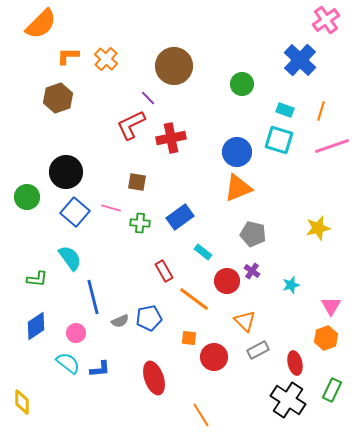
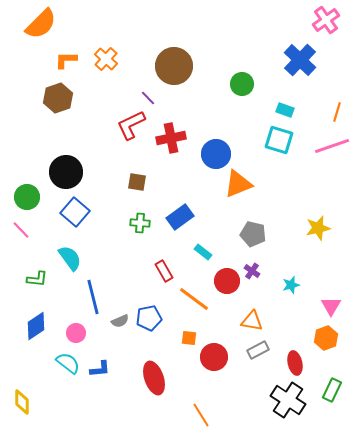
orange L-shape at (68, 56): moved 2 px left, 4 px down
orange line at (321, 111): moved 16 px right, 1 px down
blue circle at (237, 152): moved 21 px left, 2 px down
orange triangle at (238, 188): moved 4 px up
pink line at (111, 208): moved 90 px left, 22 px down; rotated 30 degrees clockwise
orange triangle at (245, 321): moved 7 px right; rotated 35 degrees counterclockwise
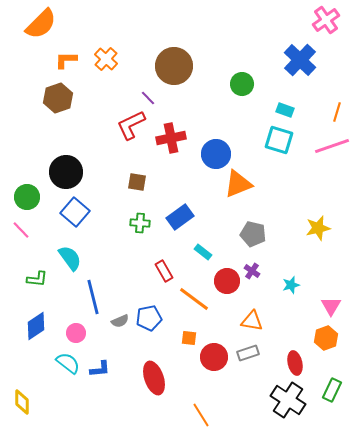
gray rectangle at (258, 350): moved 10 px left, 3 px down; rotated 10 degrees clockwise
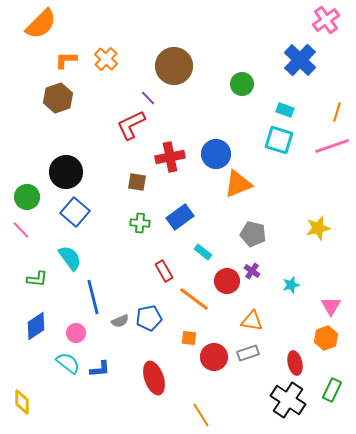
red cross at (171, 138): moved 1 px left, 19 px down
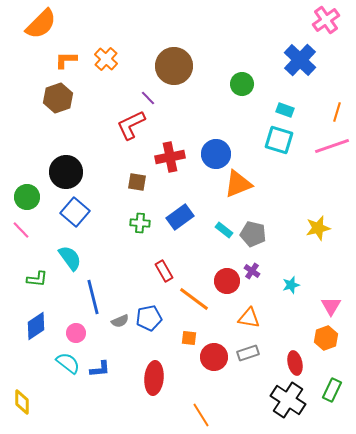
cyan rectangle at (203, 252): moved 21 px right, 22 px up
orange triangle at (252, 321): moved 3 px left, 3 px up
red ellipse at (154, 378): rotated 24 degrees clockwise
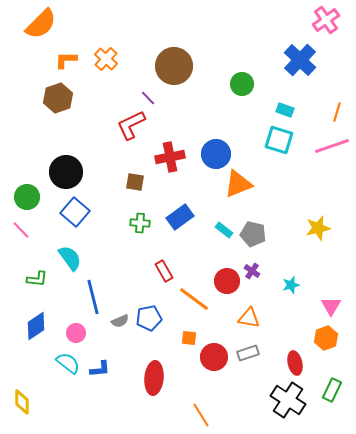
brown square at (137, 182): moved 2 px left
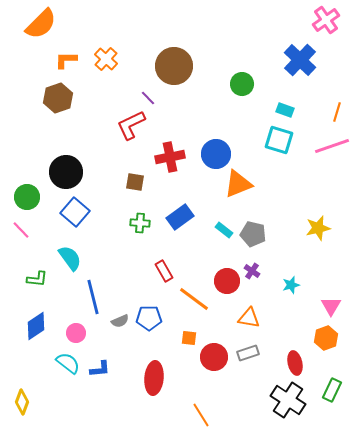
blue pentagon at (149, 318): rotated 10 degrees clockwise
yellow diamond at (22, 402): rotated 20 degrees clockwise
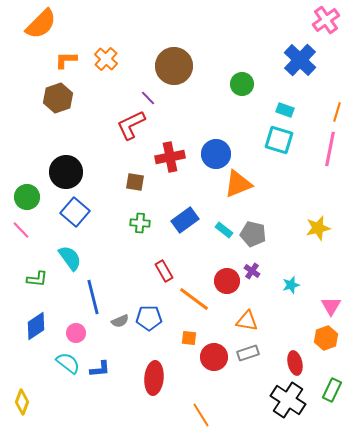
pink line at (332, 146): moved 2 px left, 3 px down; rotated 60 degrees counterclockwise
blue rectangle at (180, 217): moved 5 px right, 3 px down
orange triangle at (249, 318): moved 2 px left, 3 px down
